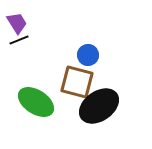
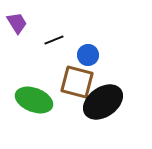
black line: moved 35 px right
green ellipse: moved 2 px left, 2 px up; rotated 12 degrees counterclockwise
black ellipse: moved 4 px right, 4 px up
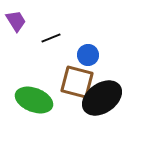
purple trapezoid: moved 1 px left, 2 px up
black line: moved 3 px left, 2 px up
black ellipse: moved 1 px left, 4 px up
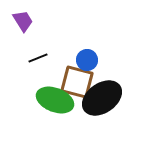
purple trapezoid: moved 7 px right
black line: moved 13 px left, 20 px down
blue circle: moved 1 px left, 5 px down
green ellipse: moved 21 px right
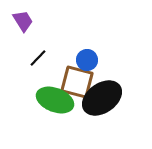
black line: rotated 24 degrees counterclockwise
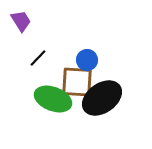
purple trapezoid: moved 2 px left
brown square: rotated 12 degrees counterclockwise
green ellipse: moved 2 px left, 1 px up
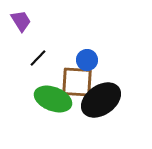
black ellipse: moved 1 px left, 2 px down
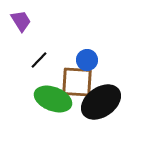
black line: moved 1 px right, 2 px down
black ellipse: moved 2 px down
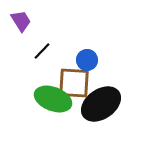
black line: moved 3 px right, 9 px up
brown square: moved 3 px left, 1 px down
black ellipse: moved 2 px down
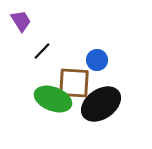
blue circle: moved 10 px right
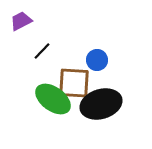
purple trapezoid: rotated 85 degrees counterclockwise
green ellipse: rotated 15 degrees clockwise
black ellipse: rotated 18 degrees clockwise
